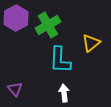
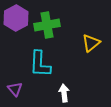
green cross: moved 1 px left; rotated 20 degrees clockwise
cyan L-shape: moved 20 px left, 4 px down
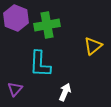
purple hexagon: rotated 10 degrees counterclockwise
yellow triangle: moved 2 px right, 3 px down
purple triangle: rotated 21 degrees clockwise
white arrow: moved 1 px right, 1 px up; rotated 30 degrees clockwise
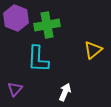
yellow triangle: moved 4 px down
cyan L-shape: moved 2 px left, 5 px up
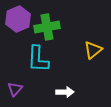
purple hexagon: moved 2 px right, 1 px down; rotated 15 degrees clockwise
green cross: moved 2 px down
white arrow: rotated 66 degrees clockwise
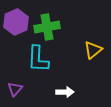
purple hexagon: moved 2 px left, 3 px down
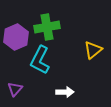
purple hexagon: moved 15 px down
cyan L-shape: moved 2 px right, 1 px down; rotated 24 degrees clockwise
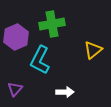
green cross: moved 5 px right, 3 px up
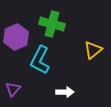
green cross: rotated 25 degrees clockwise
purple triangle: moved 2 px left
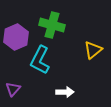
green cross: moved 1 px down
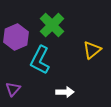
green cross: rotated 30 degrees clockwise
yellow triangle: moved 1 px left
